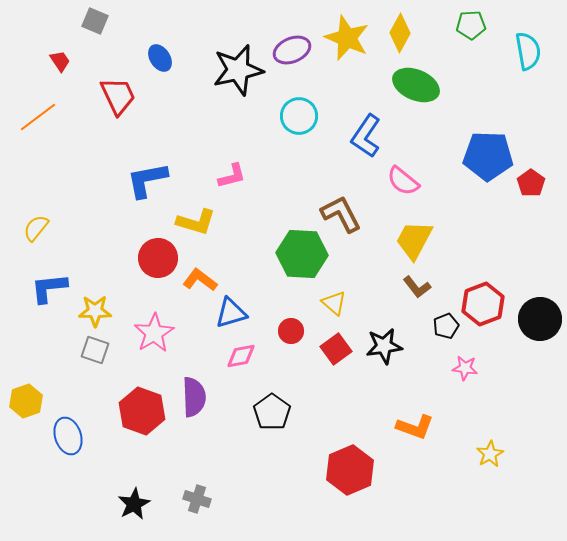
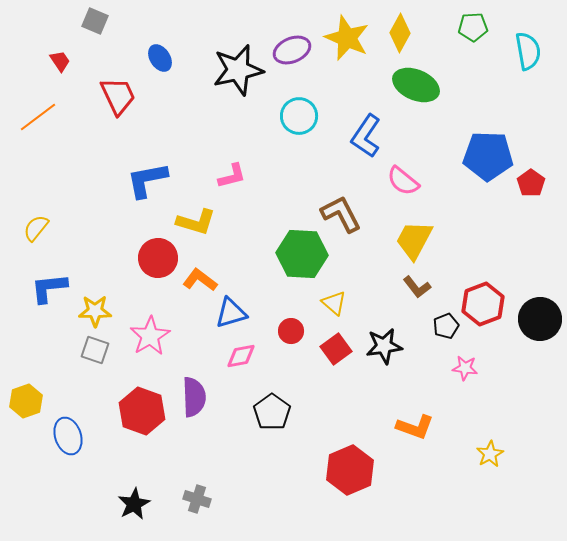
green pentagon at (471, 25): moved 2 px right, 2 px down
pink star at (154, 333): moved 4 px left, 3 px down
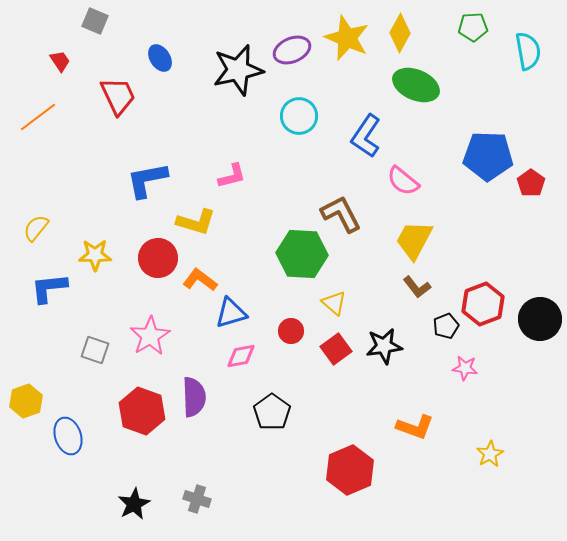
yellow star at (95, 311): moved 56 px up
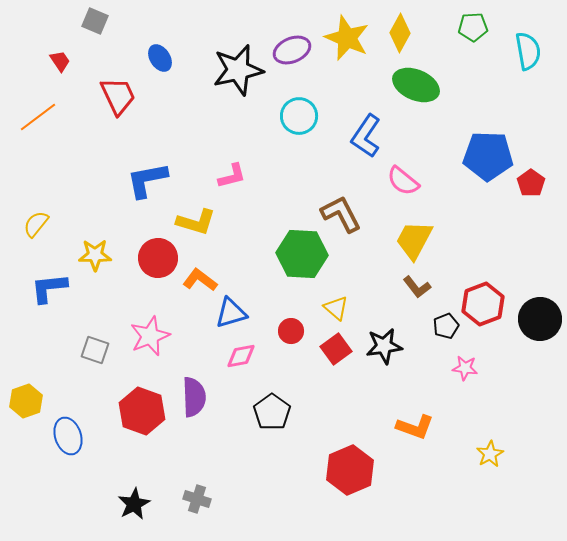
yellow semicircle at (36, 228): moved 4 px up
yellow triangle at (334, 303): moved 2 px right, 5 px down
pink star at (150, 336): rotated 9 degrees clockwise
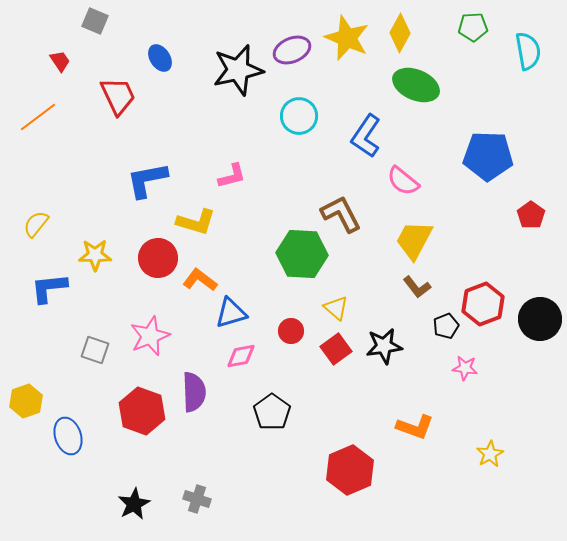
red pentagon at (531, 183): moved 32 px down
purple semicircle at (194, 397): moved 5 px up
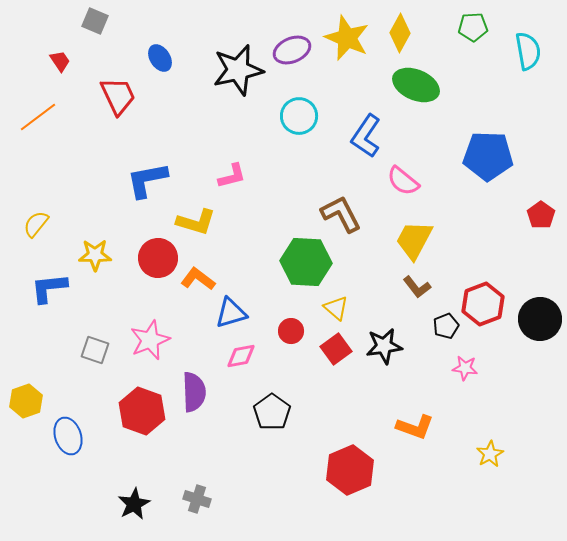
red pentagon at (531, 215): moved 10 px right
green hexagon at (302, 254): moved 4 px right, 8 px down
orange L-shape at (200, 280): moved 2 px left, 1 px up
pink star at (150, 336): moved 4 px down
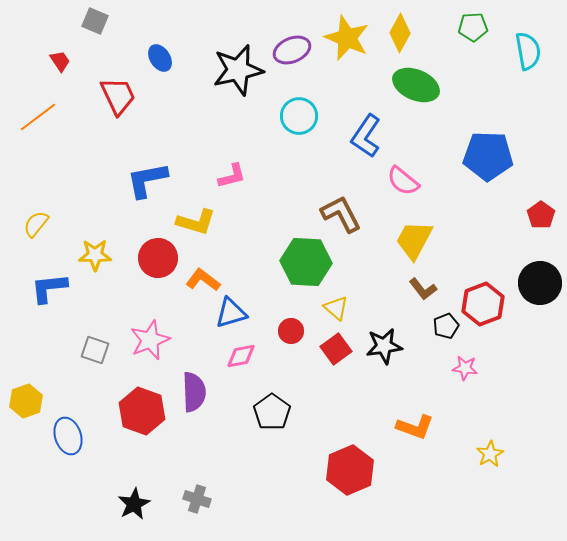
orange L-shape at (198, 279): moved 5 px right, 1 px down
brown L-shape at (417, 287): moved 6 px right, 2 px down
black circle at (540, 319): moved 36 px up
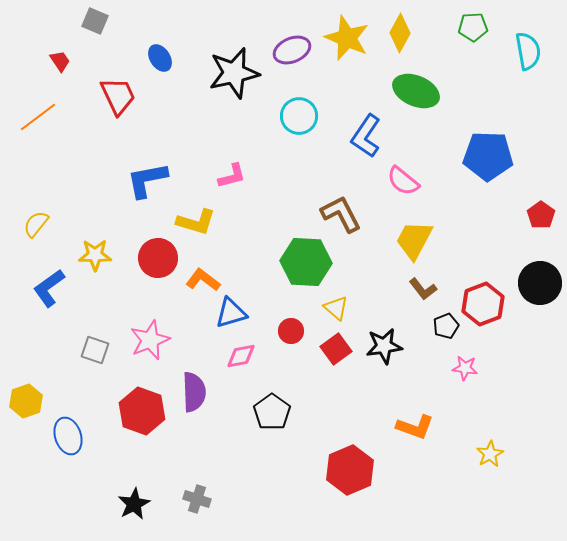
black star at (238, 70): moved 4 px left, 3 px down
green ellipse at (416, 85): moved 6 px down
blue L-shape at (49, 288): rotated 30 degrees counterclockwise
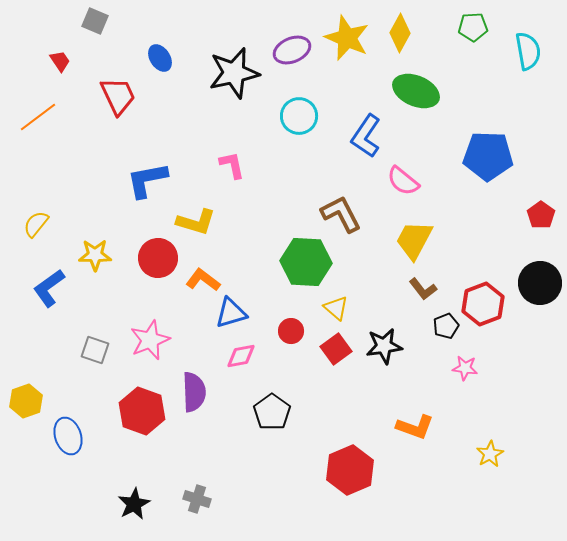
pink L-shape at (232, 176): moved 11 px up; rotated 88 degrees counterclockwise
